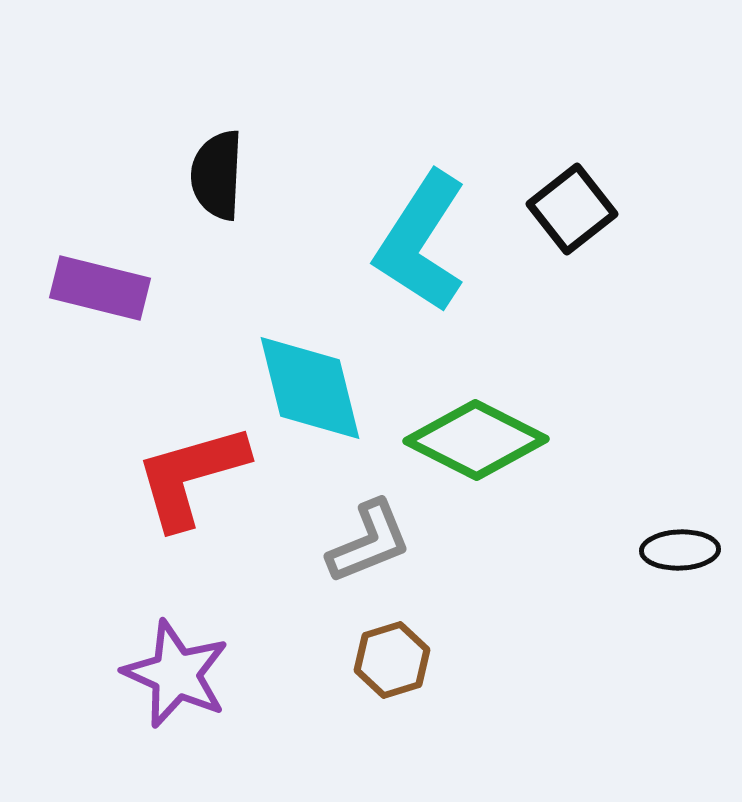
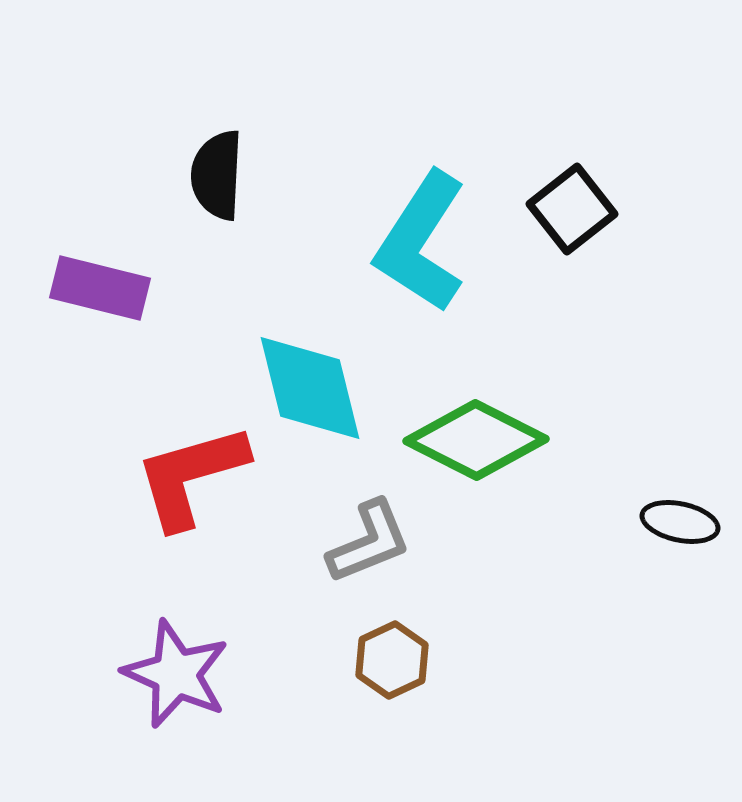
black ellipse: moved 28 px up; rotated 14 degrees clockwise
brown hexagon: rotated 8 degrees counterclockwise
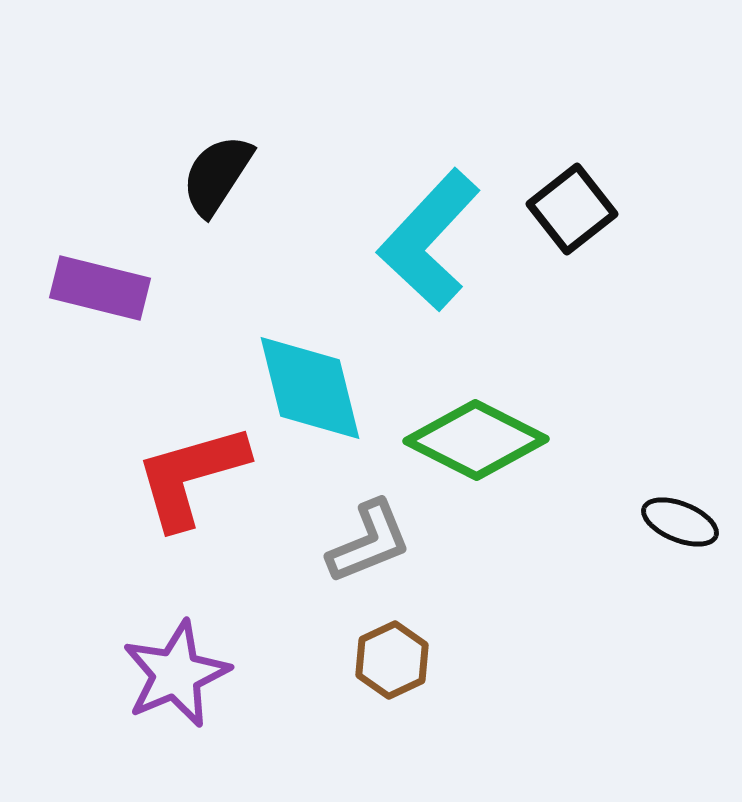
black semicircle: rotated 30 degrees clockwise
cyan L-shape: moved 8 px right, 2 px up; rotated 10 degrees clockwise
black ellipse: rotated 10 degrees clockwise
purple star: rotated 25 degrees clockwise
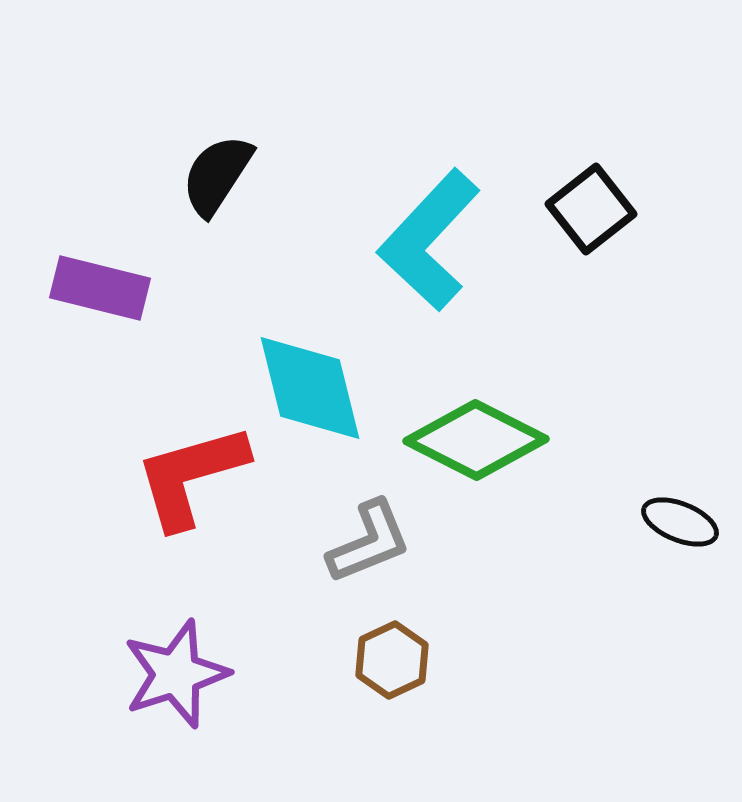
black square: moved 19 px right
purple star: rotated 5 degrees clockwise
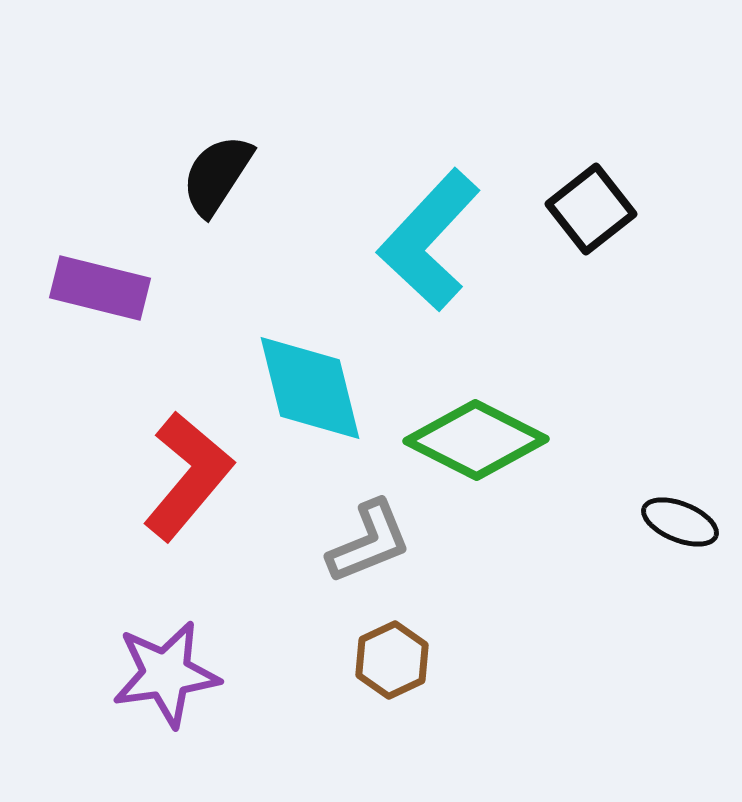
red L-shape: moved 3 px left; rotated 146 degrees clockwise
purple star: moved 10 px left; rotated 10 degrees clockwise
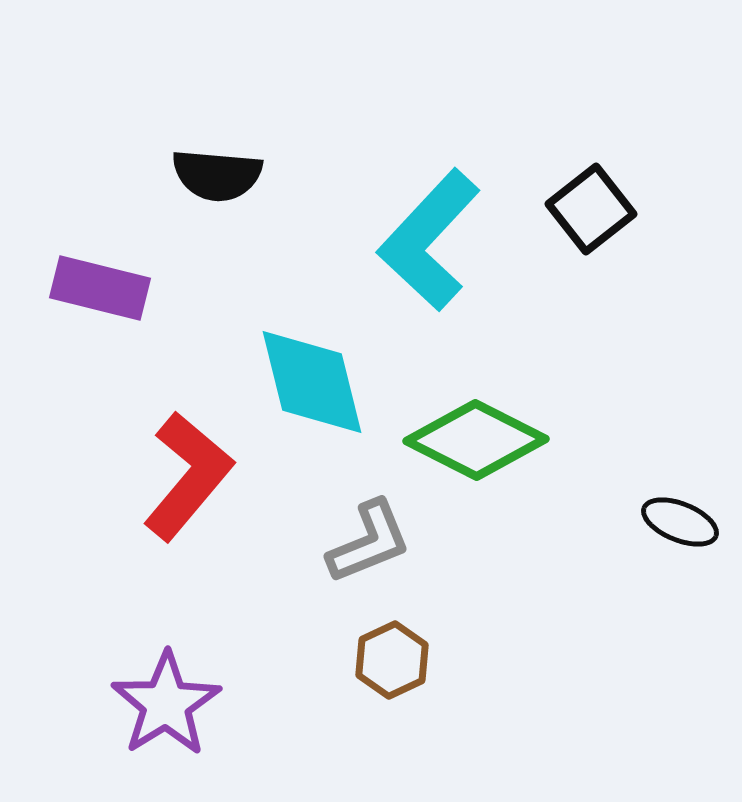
black semicircle: rotated 118 degrees counterclockwise
cyan diamond: moved 2 px right, 6 px up
purple star: moved 30 px down; rotated 24 degrees counterclockwise
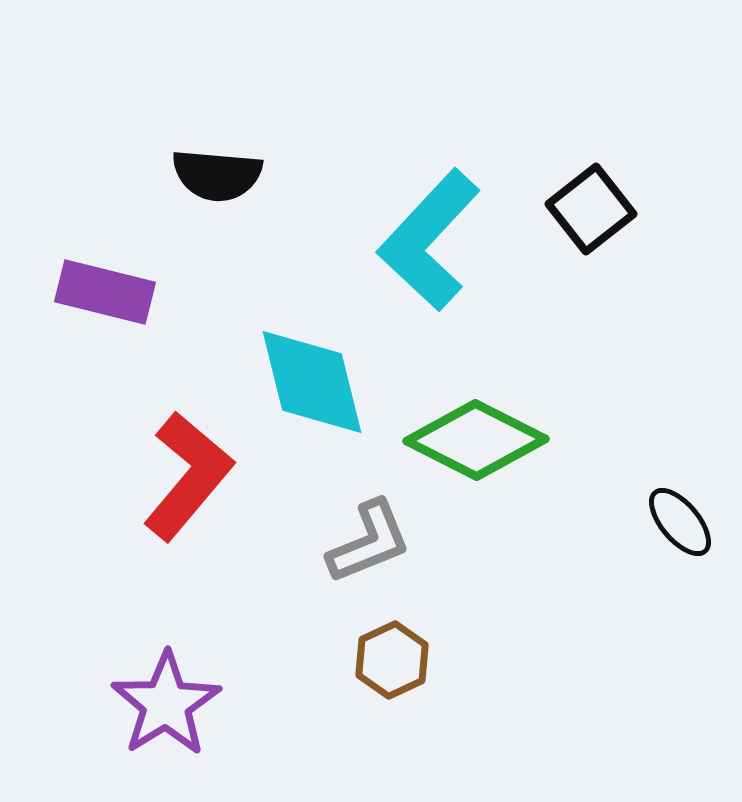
purple rectangle: moved 5 px right, 4 px down
black ellipse: rotated 28 degrees clockwise
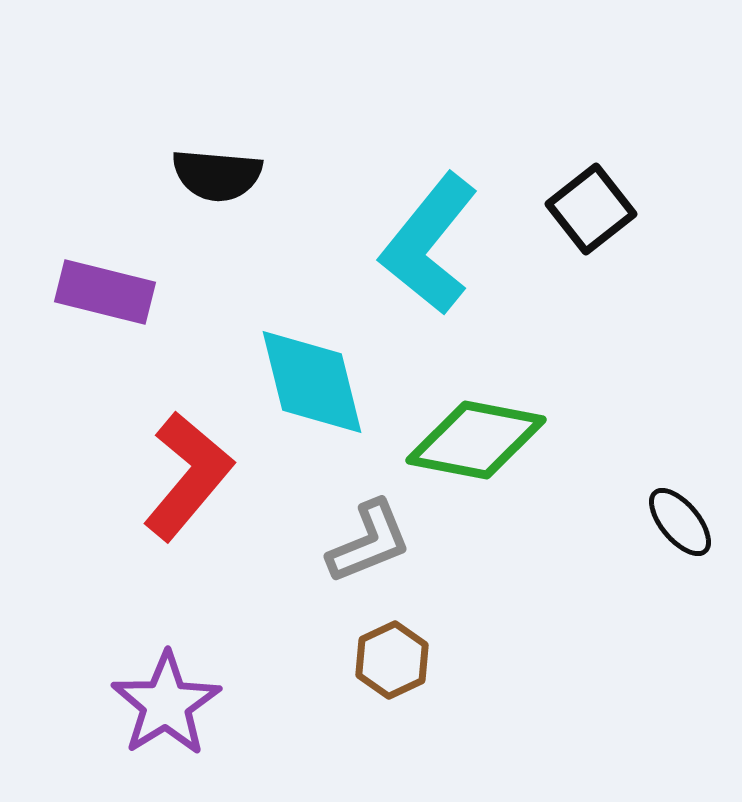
cyan L-shape: moved 4 px down; rotated 4 degrees counterclockwise
green diamond: rotated 16 degrees counterclockwise
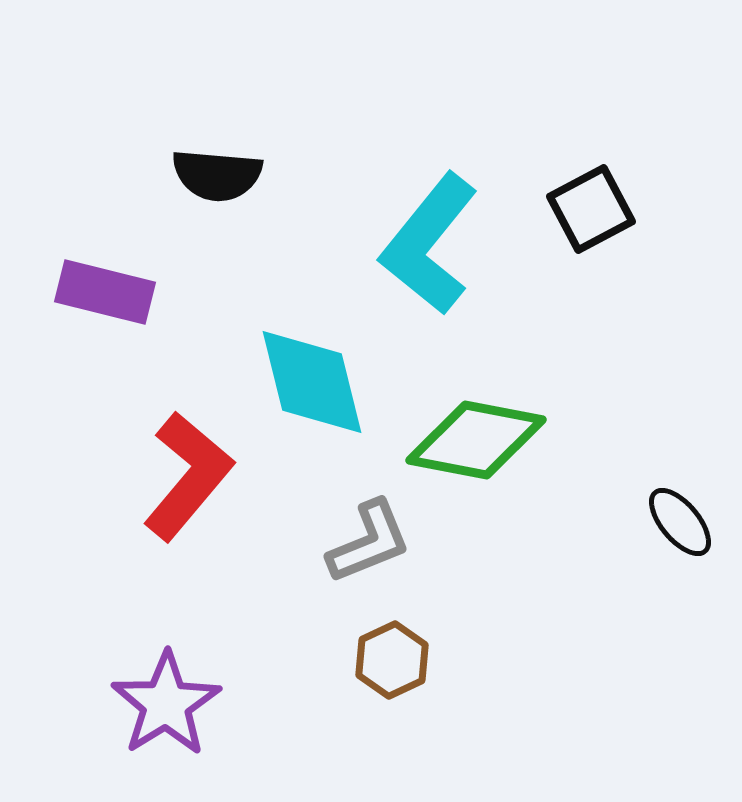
black square: rotated 10 degrees clockwise
